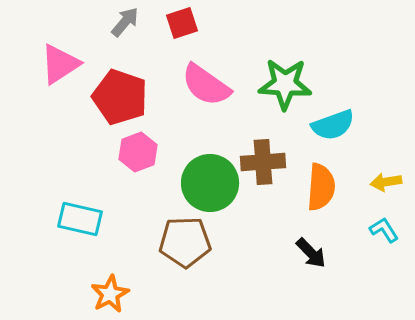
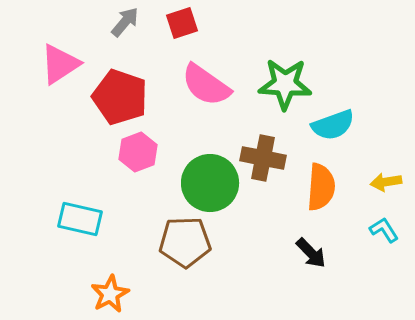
brown cross: moved 4 px up; rotated 15 degrees clockwise
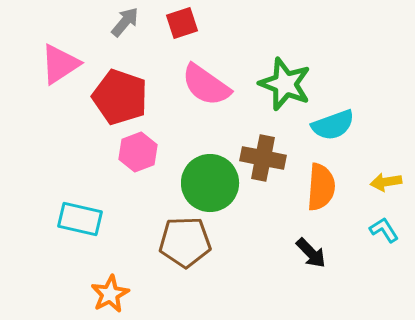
green star: rotated 18 degrees clockwise
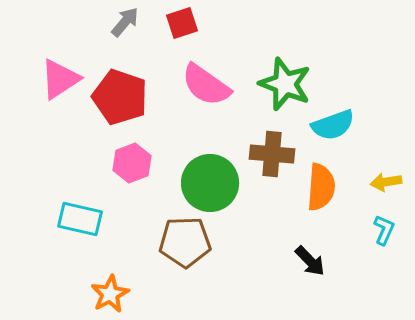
pink triangle: moved 15 px down
pink hexagon: moved 6 px left, 11 px down
brown cross: moved 9 px right, 4 px up; rotated 6 degrees counterclockwise
cyan L-shape: rotated 56 degrees clockwise
black arrow: moved 1 px left, 8 px down
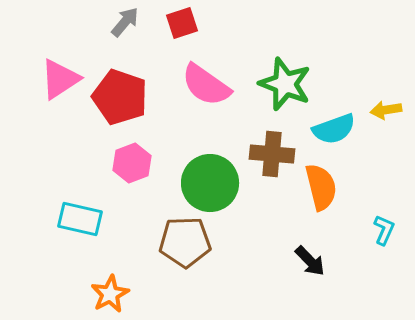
cyan semicircle: moved 1 px right, 4 px down
yellow arrow: moved 72 px up
orange semicircle: rotated 18 degrees counterclockwise
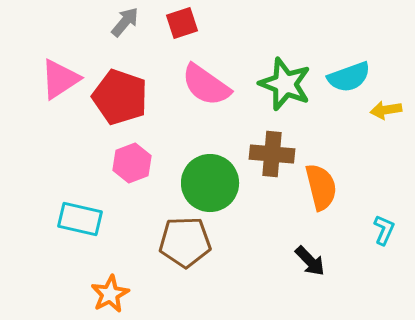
cyan semicircle: moved 15 px right, 52 px up
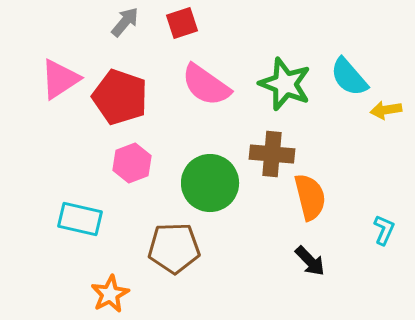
cyan semicircle: rotated 69 degrees clockwise
orange semicircle: moved 11 px left, 10 px down
brown pentagon: moved 11 px left, 6 px down
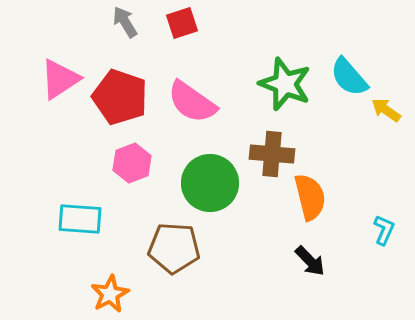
gray arrow: rotated 72 degrees counterclockwise
pink semicircle: moved 14 px left, 17 px down
yellow arrow: rotated 44 degrees clockwise
cyan rectangle: rotated 9 degrees counterclockwise
brown pentagon: rotated 6 degrees clockwise
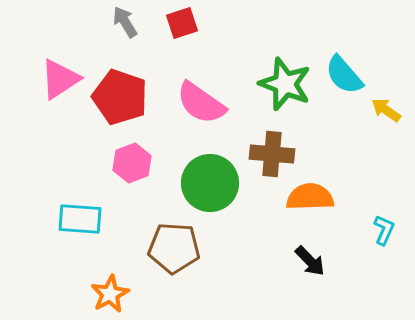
cyan semicircle: moved 5 px left, 2 px up
pink semicircle: moved 9 px right, 1 px down
orange semicircle: rotated 78 degrees counterclockwise
